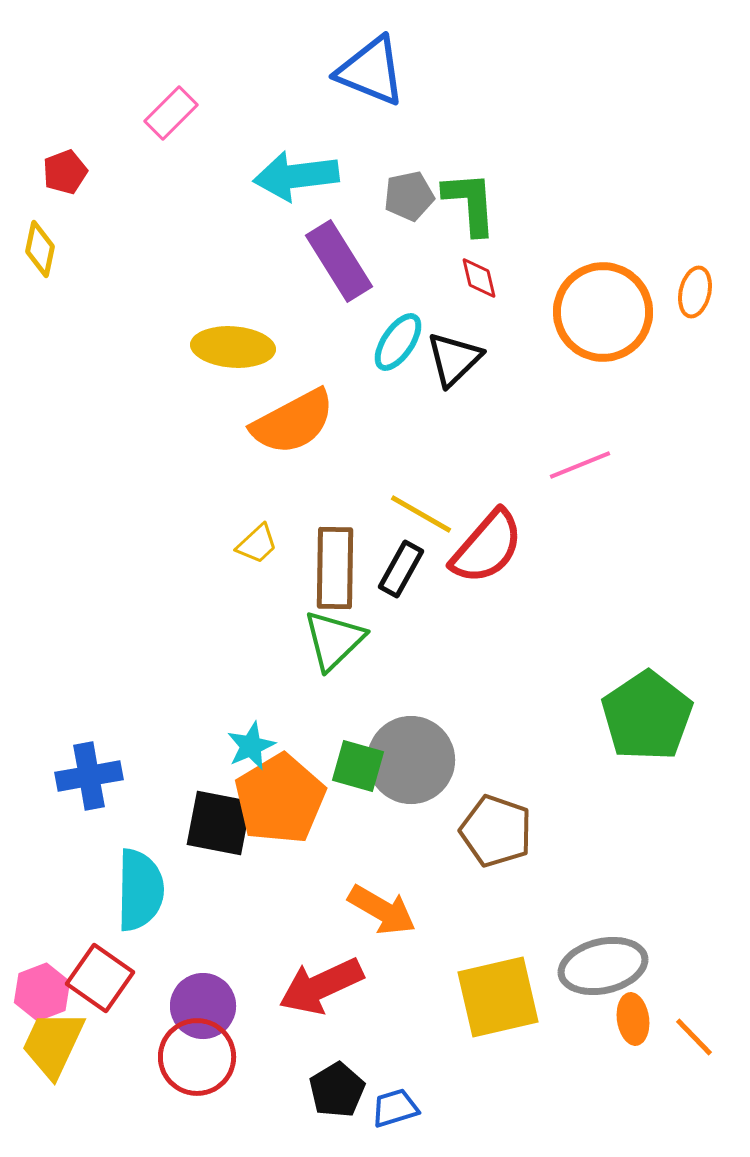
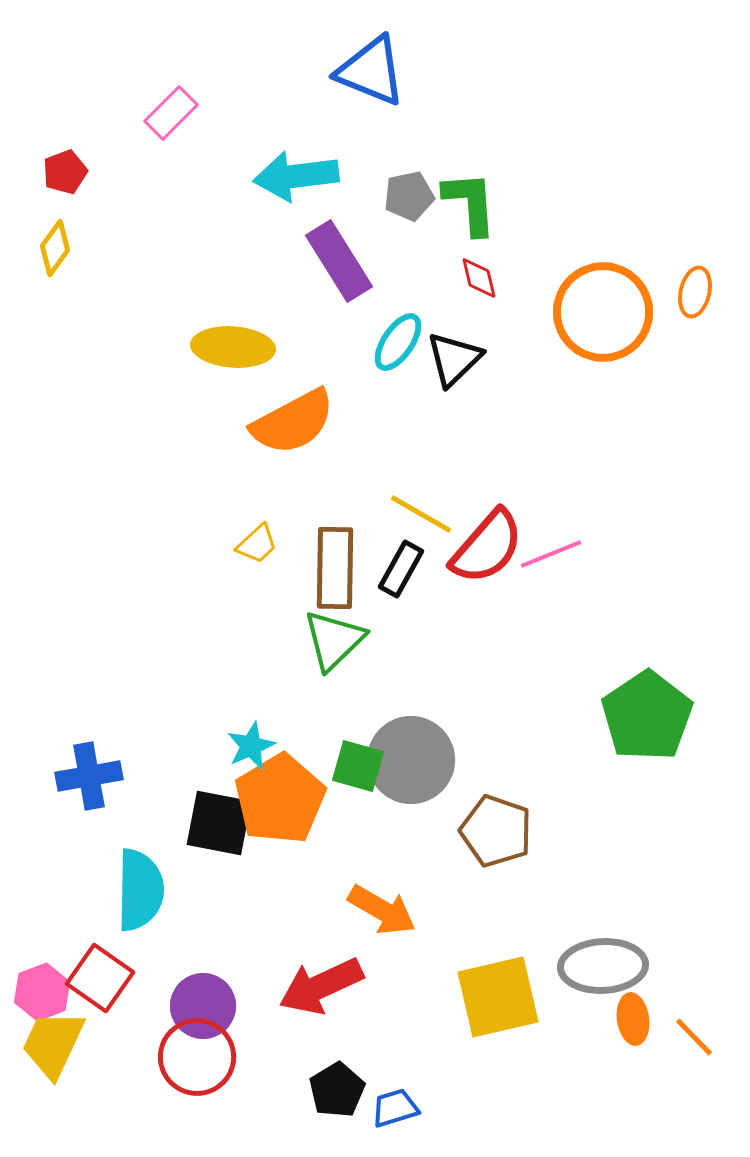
yellow diamond at (40, 249): moved 15 px right, 1 px up; rotated 24 degrees clockwise
pink line at (580, 465): moved 29 px left, 89 px down
gray ellipse at (603, 966): rotated 10 degrees clockwise
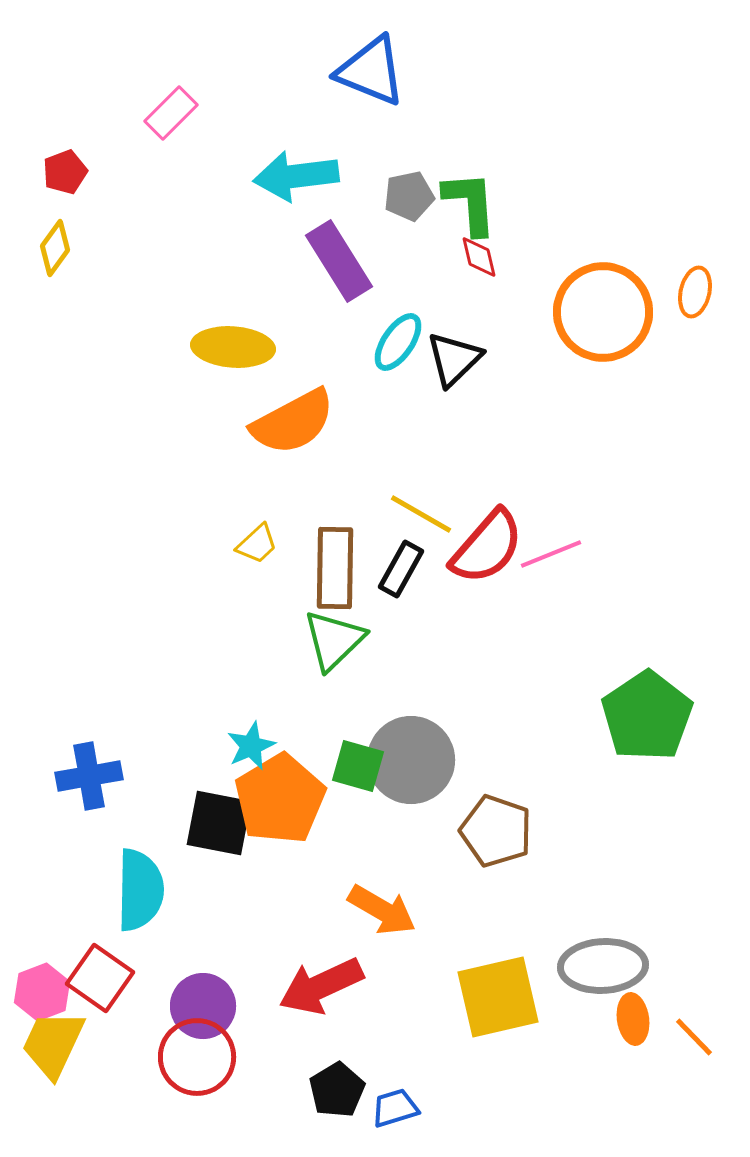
red diamond at (479, 278): moved 21 px up
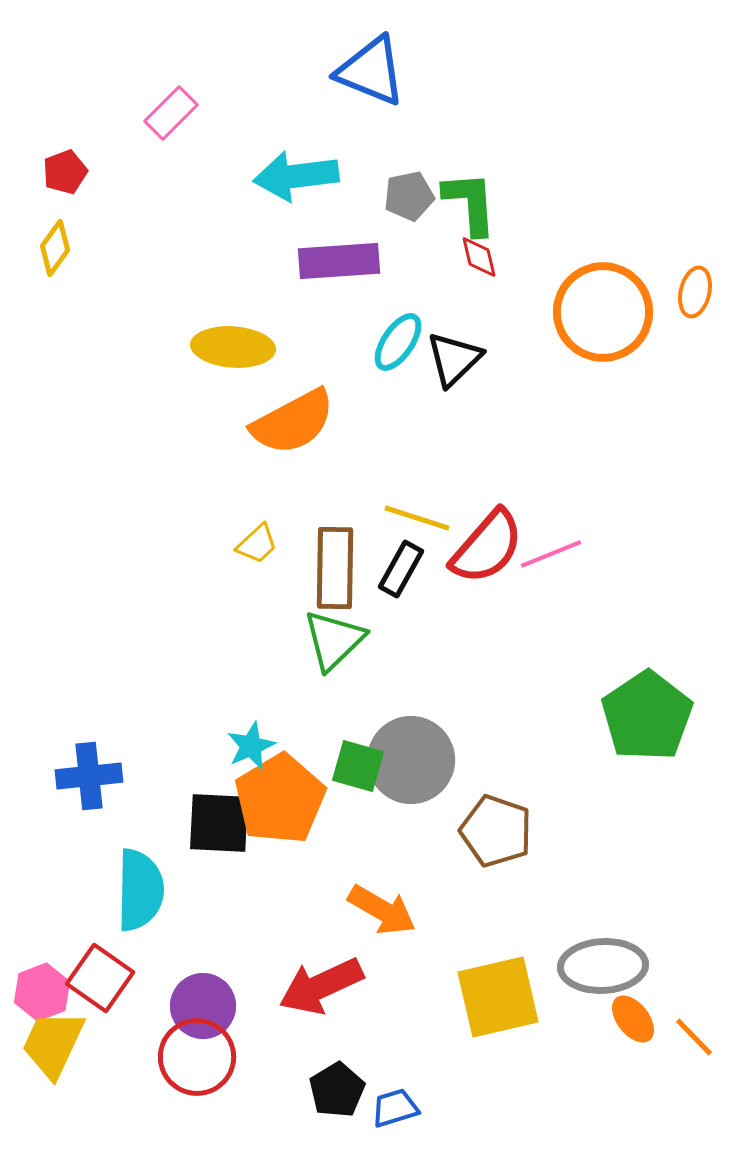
purple rectangle at (339, 261): rotated 62 degrees counterclockwise
yellow line at (421, 514): moved 4 px left, 4 px down; rotated 12 degrees counterclockwise
blue cross at (89, 776): rotated 4 degrees clockwise
black square at (219, 823): rotated 8 degrees counterclockwise
orange ellipse at (633, 1019): rotated 30 degrees counterclockwise
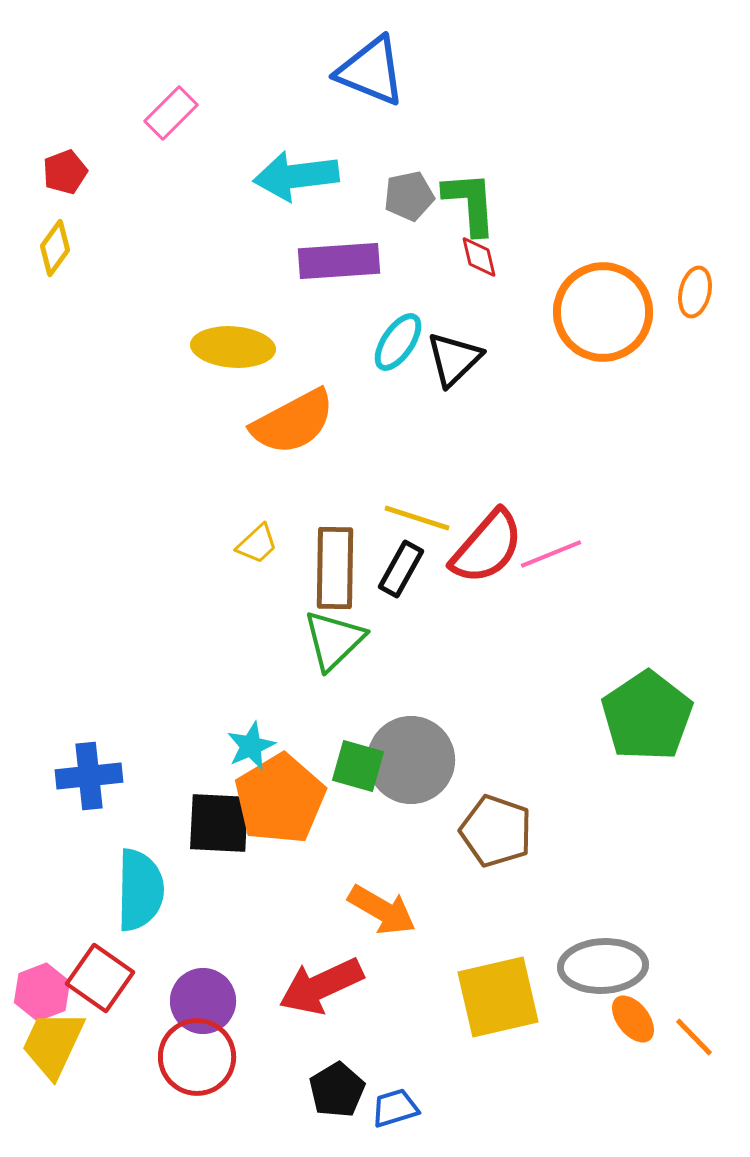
purple circle at (203, 1006): moved 5 px up
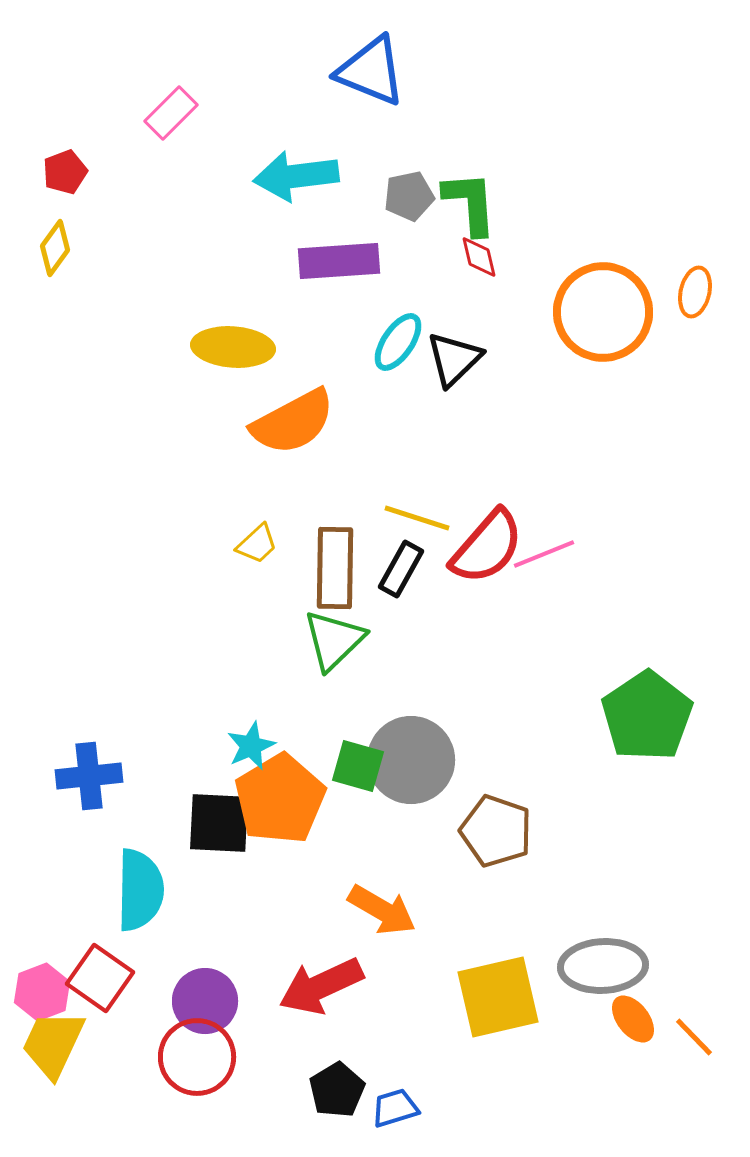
pink line at (551, 554): moved 7 px left
purple circle at (203, 1001): moved 2 px right
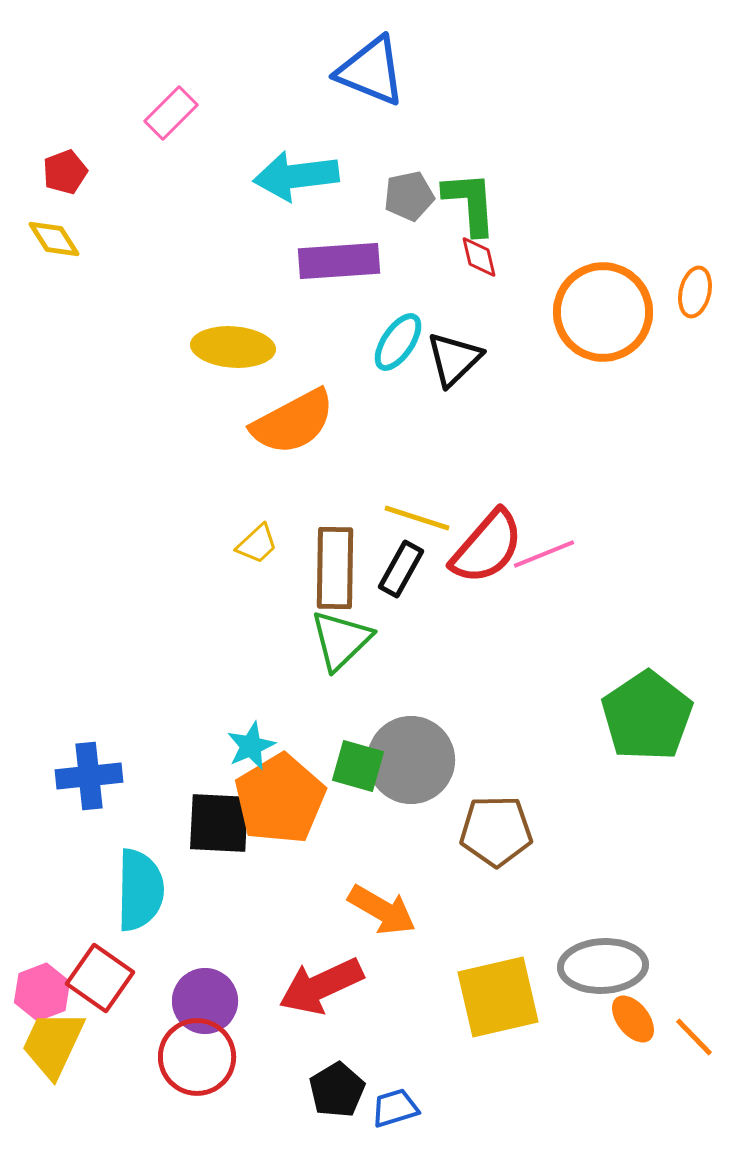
yellow diamond at (55, 248): moved 1 px left, 9 px up; rotated 68 degrees counterclockwise
green triangle at (334, 640): moved 7 px right
brown pentagon at (496, 831): rotated 20 degrees counterclockwise
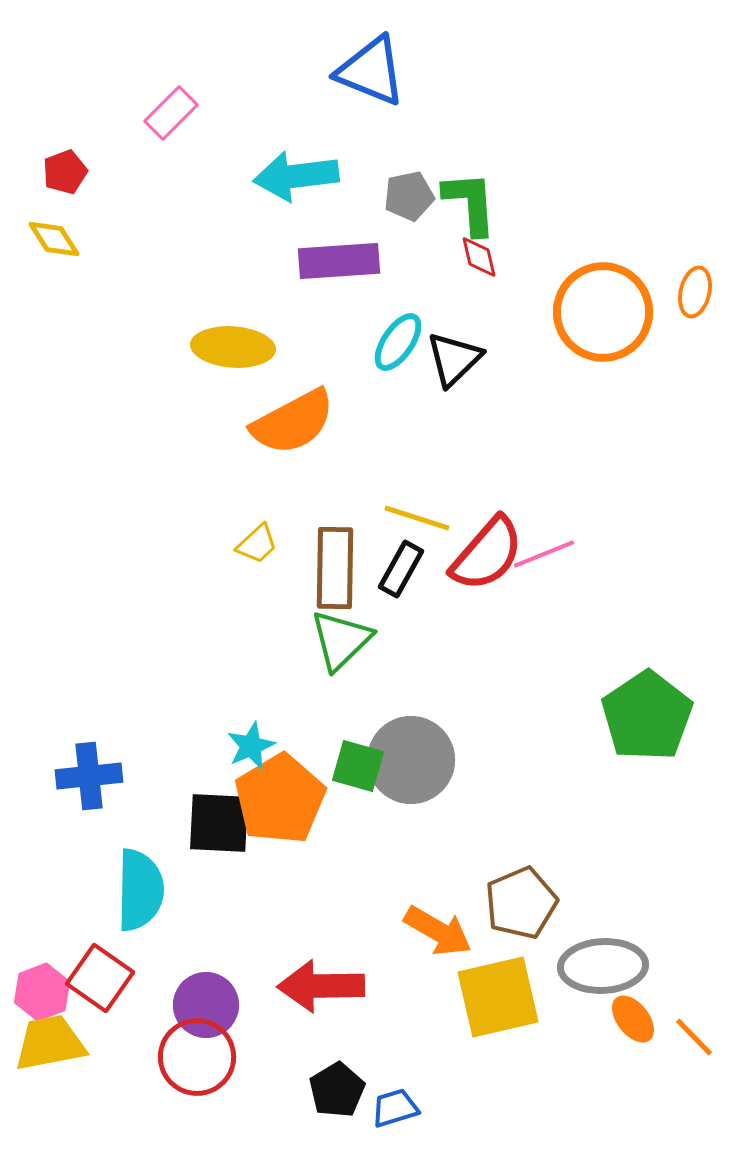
red semicircle at (487, 547): moved 7 px down
brown pentagon at (496, 831): moved 25 px right, 72 px down; rotated 22 degrees counterclockwise
orange arrow at (382, 910): moved 56 px right, 21 px down
red arrow at (321, 986): rotated 24 degrees clockwise
purple circle at (205, 1001): moved 1 px right, 4 px down
yellow trapezoid at (53, 1044): moved 3 px left, 1 px up; rotated 54 degrees clockwise
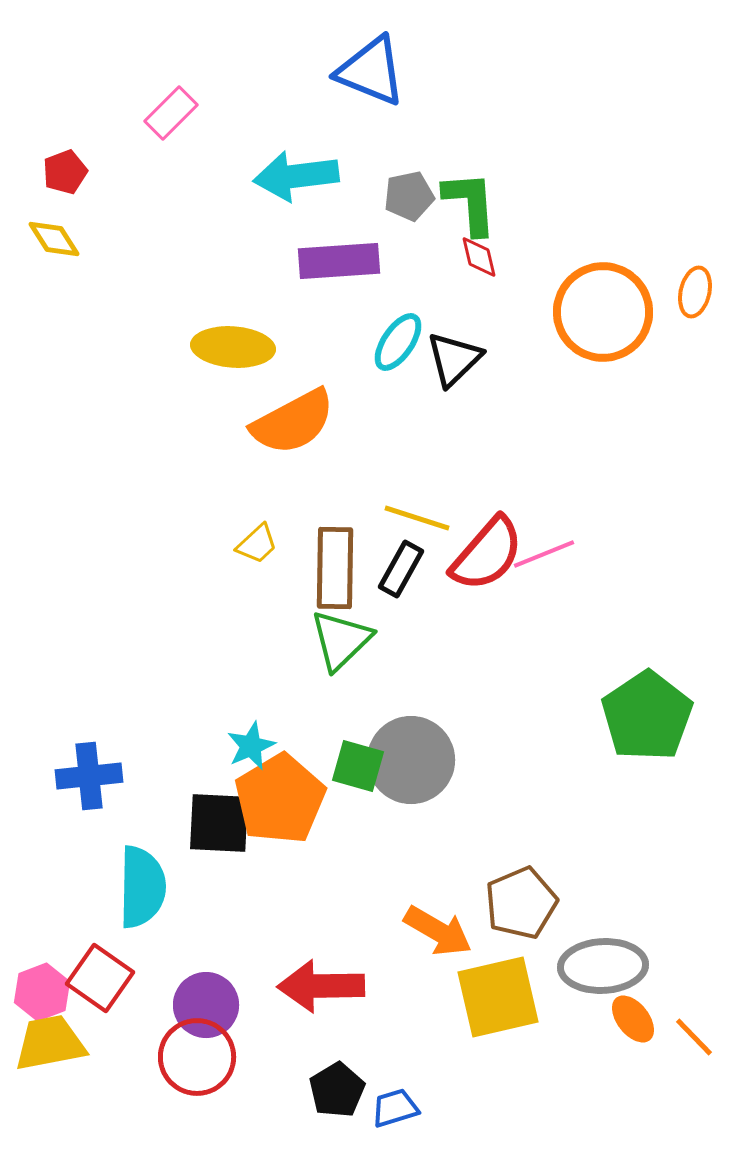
cyan semicircle at (140, 890): moved 2 px right, 3 px up
